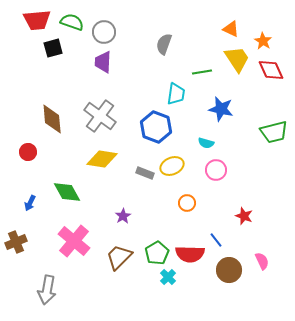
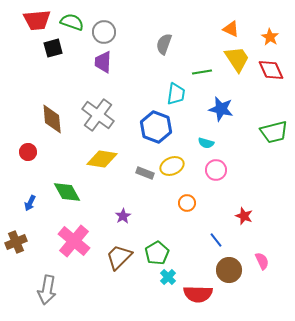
orange star: moved 7 px right, 4 px up
gray cross: moved 2 px left, 1 px up
red semicircle: moved 8 px right, 40 px down
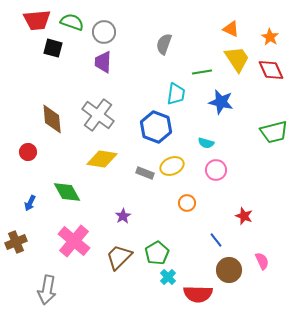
black square: rotated 30 degrees clockwise
blue star: moved 7 px up
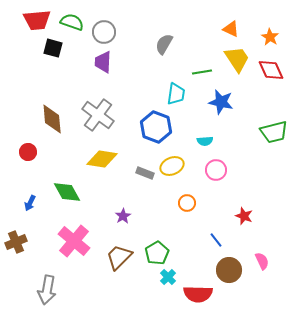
gray semicircle: rotated 10 degrees clockwise
cyan semicircle: moved 1 px left, 2 px up; rotated 21 degrees counterclockwise
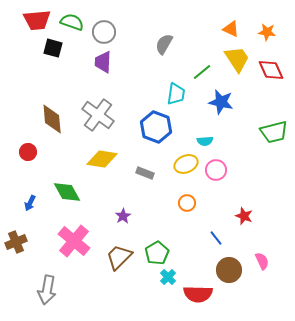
orange star: moved 3 px left, 5 px up; rotated 24 degrees counterclockwise
green line: rotated 30 degrees counterclockwise
yellow ellipse: moved 14 px right, 2 px up
blue line: moved 2 px up
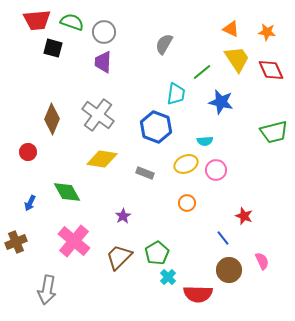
brown diamond: rotated 28 degrees clockwise
blue line: moved 7 px right
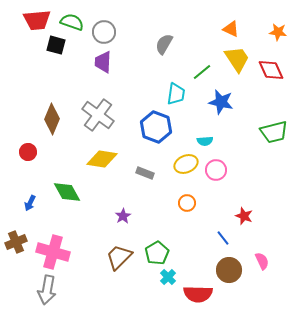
orange star: moved 11 px right
black square: moved 3 px right, 3 px up
pink cross: moved 21 px left, 11 px down; rotated 24 degrees counterclockwise
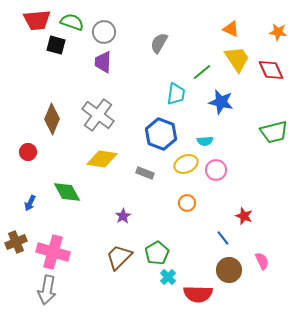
gray semicircle: moved 5 px left, 1 px up
blue hexagon: moved 5 px right, 7 px down
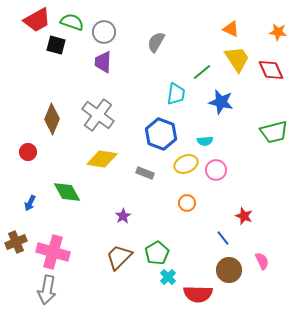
red trapezoid: rotated 24 degrees counterclockwise
gray semicircle: moved 3 px left, 1 px up
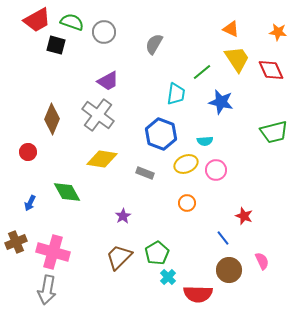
gray semicircle: moved 2 px left, 2 px down
purple trapezoid: moved 5 px right, 19 px down; rotated 120 degrees counterclockwise
